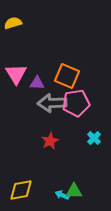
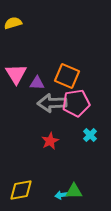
cyan cross: moved 4 px left, 3 px up
cyan arrow: rotated 32 degrees counterclockwise
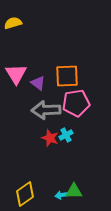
orange square: rotated 25 degrees counterclockwise
purple triangle: moved 1 px right; rotated 35 degrees clockwise
gray arrow: moved 6 px left, 7 px down
cyan cross: moved 24 px left; rotated 16 degrees clockwise
red star: moved 3 px up; rotated 24 degrees counterclockwise
yellow diamond: moved 4 px right, 4 px down; rotated 25 degrees counterclockwise
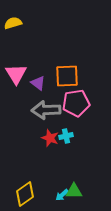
cyan cross: moved 1 px down; rotated 16 degrees clockwise
cyan arrow: rotated 32 degrees counterclockwise
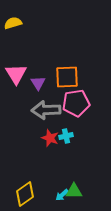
orange square: moved 1 px down
purple triangle: rotated 21 degrees clockwise
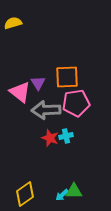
pink triangle: moved 4 px right, 18 px down; rotated 20 degrees counterclockwise
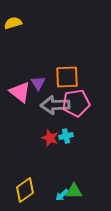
gray arrow: moved 9 px right, 5 px up
yellow diamond: moved 4 px up
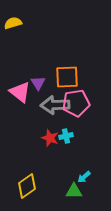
yellow diamond: moved 2 px right, 4 px up
cyan arrow: moved 22 px right, 18 px up
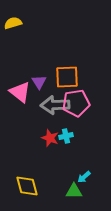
purple triangle: moved 1 px right, 1 px up
yellow diamond: rotated 70 degrees counterclockwise
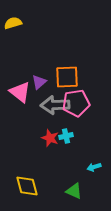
purple triangle: rotated 21 degrees clockwise
cyan arrow: moved 10 px right, 10 px up; rotated 24 degrees clockwise
green triangle: rotated 24 degrees clockwise
